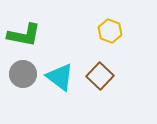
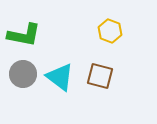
brown square: rotated 28 degrees counterclockwise
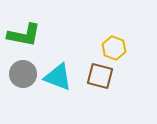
yellow hexagon: moved 4 px right, 17 px down
cyan triangle: moved 2 px left; rotated 16 degrees counterclockwise
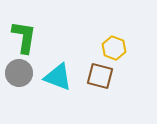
green L-shape: moved 2 px down; rotated 92 degrees counterclockwise
gray circle: moved 4 px left, 1 px up
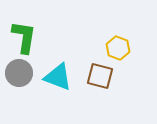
yellow hexagon: moved 4 px right
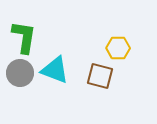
yellow hexagon: rotated 20 degrees counterclockwise
gray circle: moved 1 px right
cyan triangle: moved 3 px left, 7 px up
